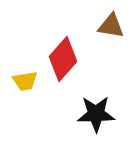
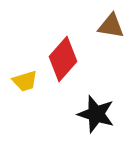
yellow trapezoid: rotated 8 degrees counterclockwise
black star: rotated 18 degrees clockwise
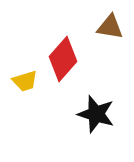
brown triangle: moved 1 px left, 1 px down
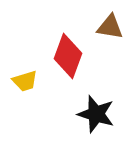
red diamond: moved 5 px right, 3 px up; rotated 21 degrees counterclockwise
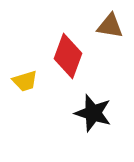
brown triangle: moved 1 px up
black star: moved 3 px left, 1 px up
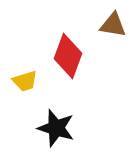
brown triangle: moved 3 px right, 1 px up
black star: moved 37 px left, 15 px down
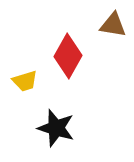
red diamond: rotated 9 degrees clockwise
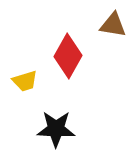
black star: moved 1 px down; rotated 15 degrees counterclockwise
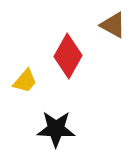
brown triangle: rotated 20 degrees clockwise
yellow trapezoid: rotated 32 degrees counterclockwise
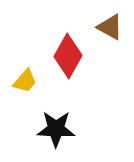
brown triangle: moved 3 px left, 2 px down
